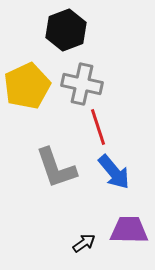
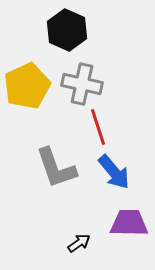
black hexagon: moved 1 px right; rotated 15 degrees counterclockwise
purple trapezoid: moved 7 px up
black arrow: moved 5 px left
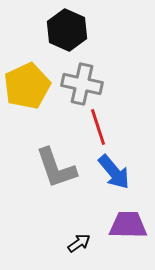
purple trapezoid: moved 1 px left, 2 px down
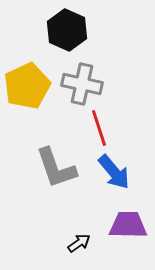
red line: moved 1 px right, 1 px down
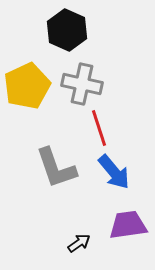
purple trapezoid: rotated 9 degrees counterclockwise
